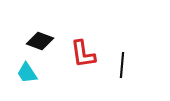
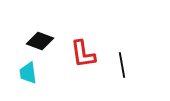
black line: rotated 15 degrees counterclockwise
cyan trapezoid: moved 1 px right; rotated 25 degrees clockwise
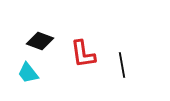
cyan trapezoid: rotated 30 degrees counterclockwise
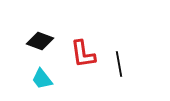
black line: moved 3 px left, 1 px up
cyan trapezoid: moved 14 px right, 6 px down
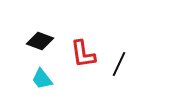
black line: rotated 35 degrees clockwise
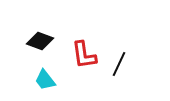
red L-shape: moved 1 px right, 1 px down
cyan trapezoid: moved 3 px right, 1 px down
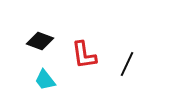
black line: moved 8 px right
